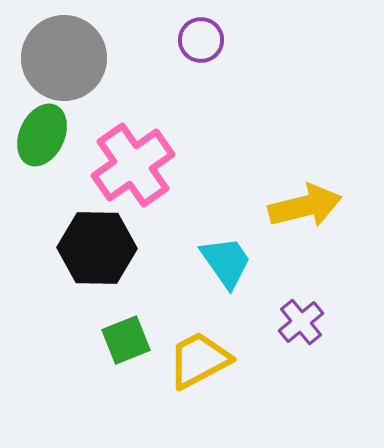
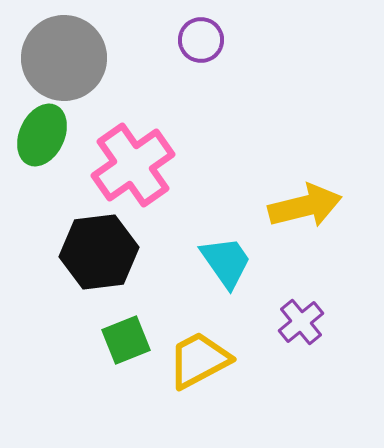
black hexagon: moved 2 px right, 4 px down; rotated 8 degrees counterclockwise
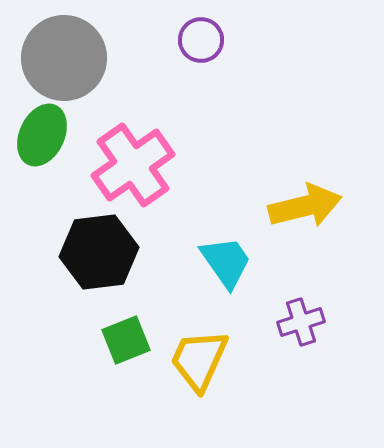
purple cross: rotated 21 degrees clockwise
yellow trapezoid: rotated 38 degrees counterclockwise
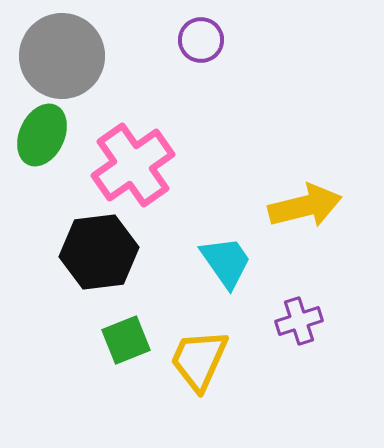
gray circle: moved 2 px left, 2 px up
purple cross: moved 2 px left, 1 px up
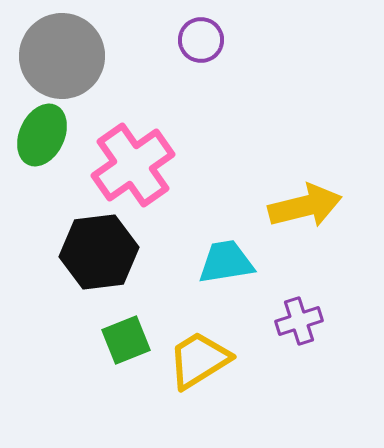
cyan trapezoid: rotated 64 degrees counterclockwise
yellow trapezoid: rotated 34 degrees clockwise
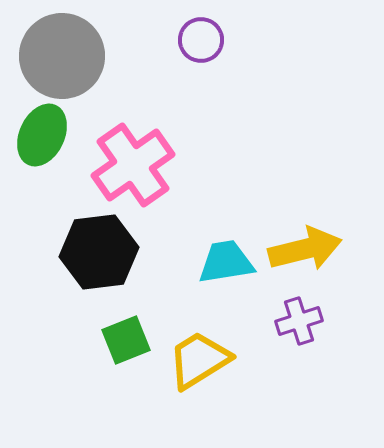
yellow arrow: moved 43 px down
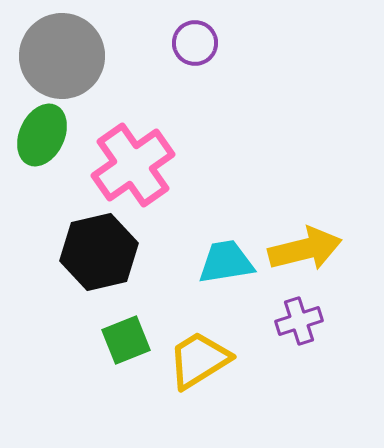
purple circle: moved 6 px left, 3 px down
black hexagon: rotated 6 degrees counterclockwise
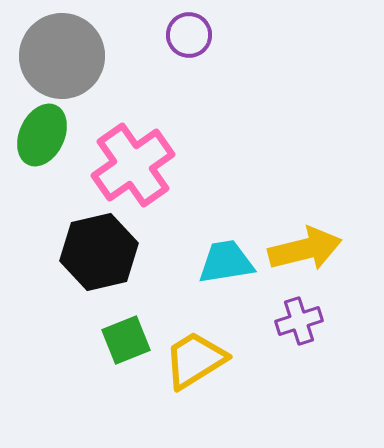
purple circle: moved 6 px left, 8 px up
yellow trapezoid: moved 4 px left
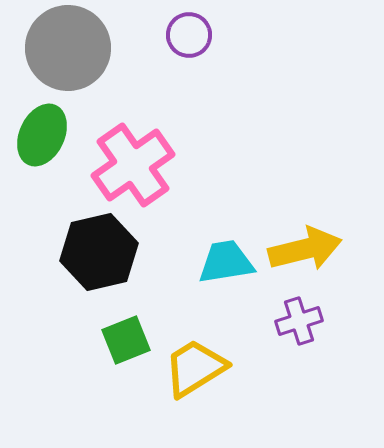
gray circle: moved 6 px right, 8 px up
yellow trapezoid: moved 8 px down
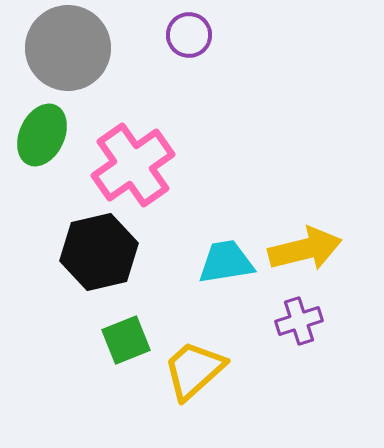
yellow trapezoid: moved 1 px left, 2 px down; rotated 10 degrees counterclockwise
